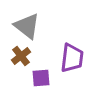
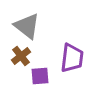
purple square: moved 1 px left, 2 px up
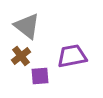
purple trapezoid: moved 2 px up; rotated 108 degrees counterclockwise
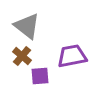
brown cross: moved 1 px right; rotated 12 degrees counterclockwise
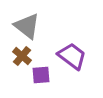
purple trapezoid: rotated 48 degrees clockwise
purple square: moved 1 px right, 1 px up
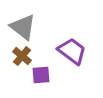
gray triangle: moved 4 px left, 1 px down
purple trapezoid: moved 5 px up
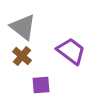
purple trapezoid: moved 1 px left
purple square: moved 10 px down
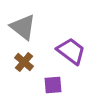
brown cross: moved 2 px right, 6 px down
purple square: moved 12 px right
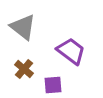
brown cross: moved 7 px down
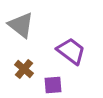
gray triangle: moved 2 px left, 2 px up
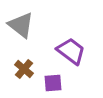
purple square: moved 2 px up
